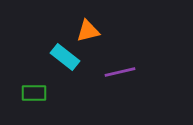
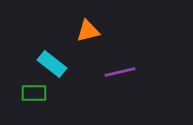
cyan rectangle: moved 13 px left, 7 px down
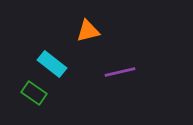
green rectangle: rotated 35 degrees clockwise
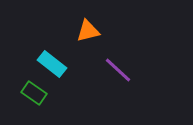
purple line: moved 2 px left, 2 px up; rotated 56 degrees clockwise
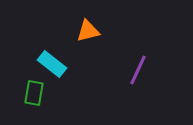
purple line: moved 20 px right; rotated 72 degrees clockwise
green rectangle: rotated 65 degrees clockwise
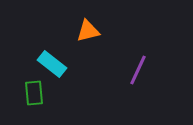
green rectangle: rotated 15 degrees counterclockwise
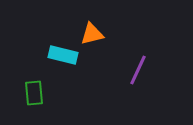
orange triangle: moved 4 px right, 3 px down
cyan rectangle: moved 11 px right, 9 px up; rotated 24 degrees counterclockwise
